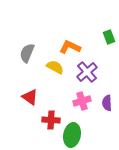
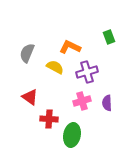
purple cross: rotated 25 degrees clockwise
red cross: moved 2 px left, 1 px up
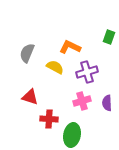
green rectangle: rotated 40 degrees clockwise
red triangle: rotated 18 degrees counterclockwise
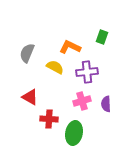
green rectangle: moved 7 px left
purple cross: rotated 10 degrees clockwise
red triangle: rotated 12 degrees clockwise
purple semicircle: moved 1 px left, 1 px down
green ellipse: moved 2 px right, 2 px up
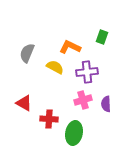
red triangle: moved 6 px left, 6 px down
pink cross: moved 1 px right, 1 px up
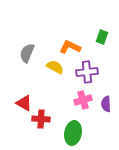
red cross: moved 8 px left
green ellipse: moved 1 px left
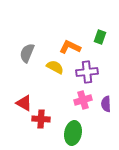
green rectangle: moved 2 px left
